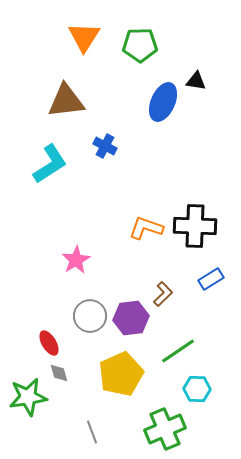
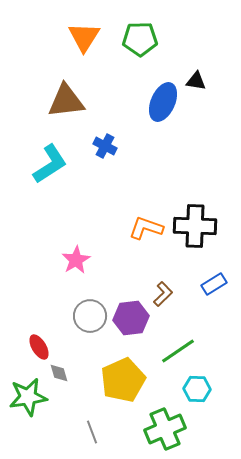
green pentagon: moved 6 px up
blue rectangle: moved 3 px right, 5 px down
red ellipse: moved 10 px left, 4 px down
yellow pentagon: moved 2 px right, 6 px down
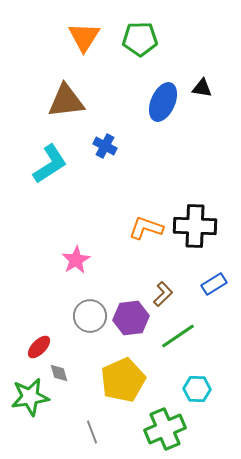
black triangle: moved 6 px right, 7 px down
red ellipse: rotated 75 degrees clockwise
green line: moved 15 px up
green star: moved 2 px right
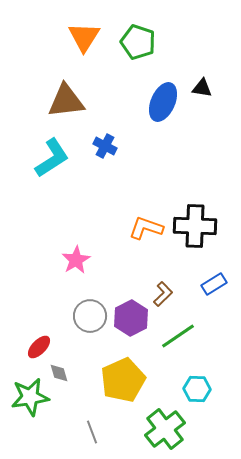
green pentagon: moved 2 px left, 3 px down; rotated 20 degrees clockwise
cyan L-shape: moved 2 px right, 6 px up
purple hexagon: rotated 20 degrees counterclockwise
green cross: rotated 15 degrees counterclockwise
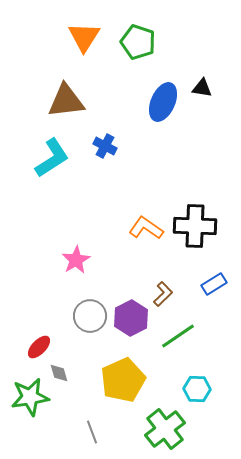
orange L-shape: rotated 16 degrees clockwise
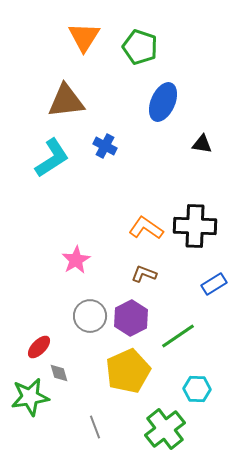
green pentagon: moved 2 px right, 5 px down
black triangle: moved 56 px down
brown L-shape: moved 19 px left, 20 px up; rotated 115 degrees counterclockwise
yellow pentagon: moved 5 px right, 9 px up
gray line: moved 3 px right, 5 px up
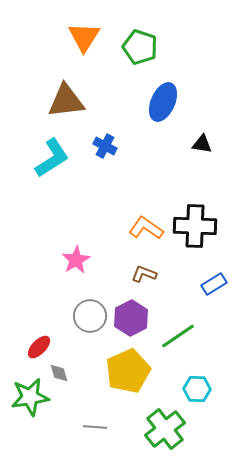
gray line: rotated 65 degrees counterclockwise
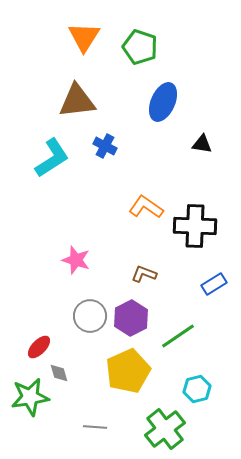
brown triangle: moved 11 px right
orange L-shape: moved 21 px up
pink star: rotated 24 degrees counterclockwise
cyan hexagon: rotated 16 degrees counterclockwise
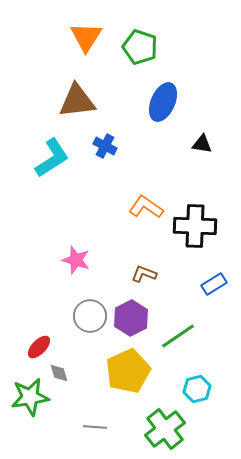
orange triangle: moved 2 px right
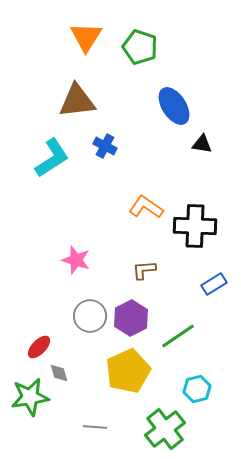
blue ellipse: moved 11 px right, 4 px down; rotated 57 degrees counterclockwise
brown L-shape: moved 4 px up; rotated 25 degrees counterclockwise
